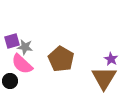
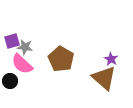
brown triangle: rotated 20 degrees counterclockwise
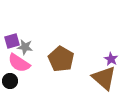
pink semicircle: moved 3 px left, 1 px up; rotated 10 degrees counterclockwise
